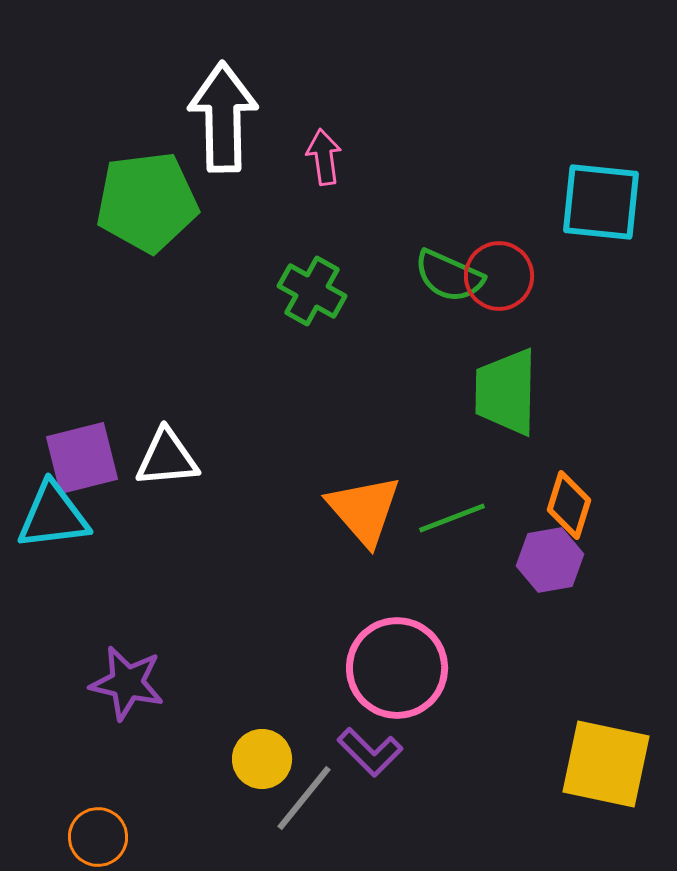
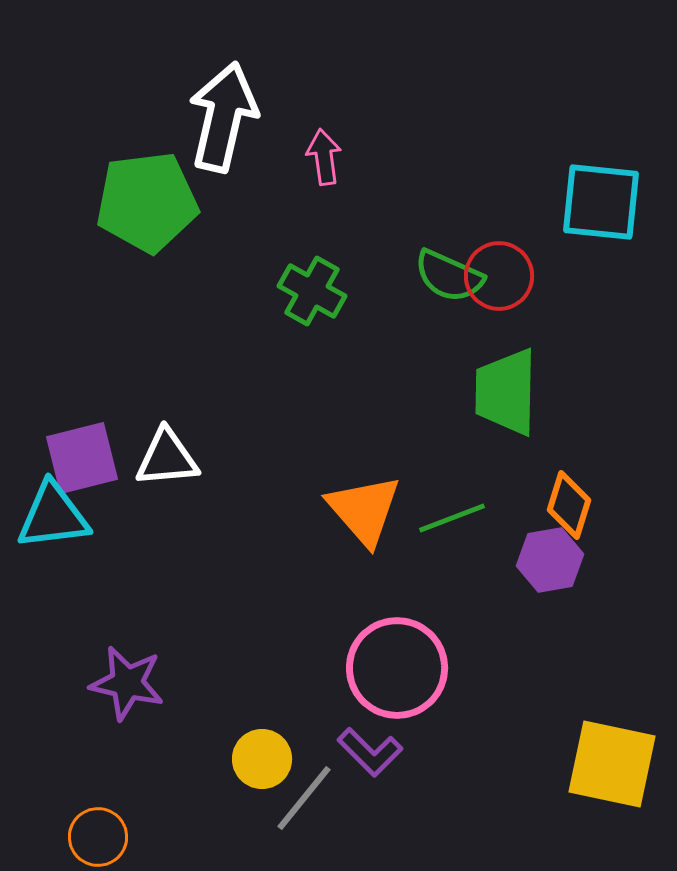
white arrow: rotated 14 degrees clockwise
yellow square: moved 6 px right
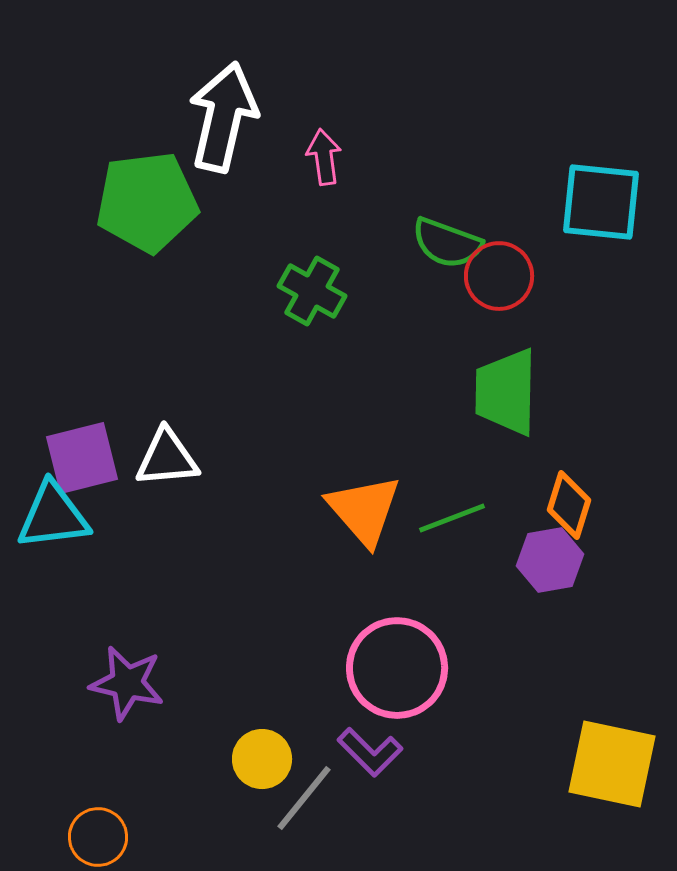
green semicircle: moved 2 px left, 33 px up; rotated 4 degrees counterclockwise
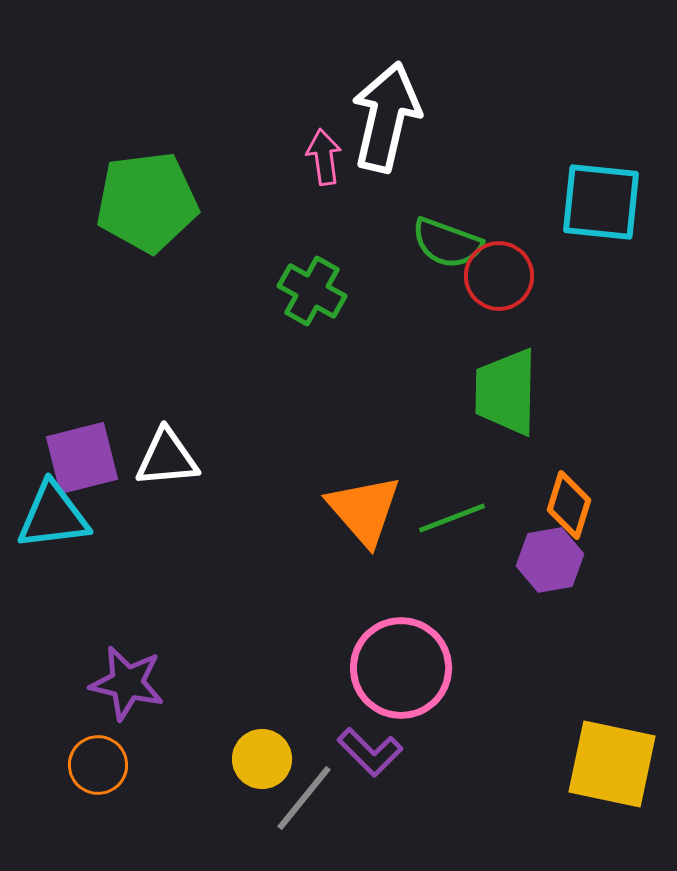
white arrow: moved 163 px right
pink circle: moved 4 px right
orange circle: moved 72 px up
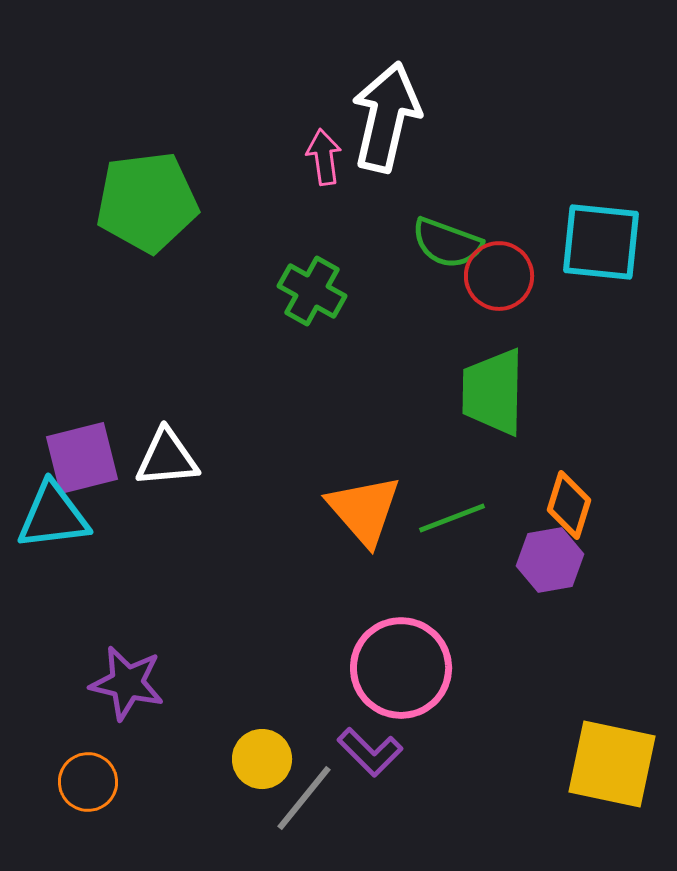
cyan square: moved 40 px down
green trapezoid: moved 13 px left
orange circle: moved 10 px left, 17 px down
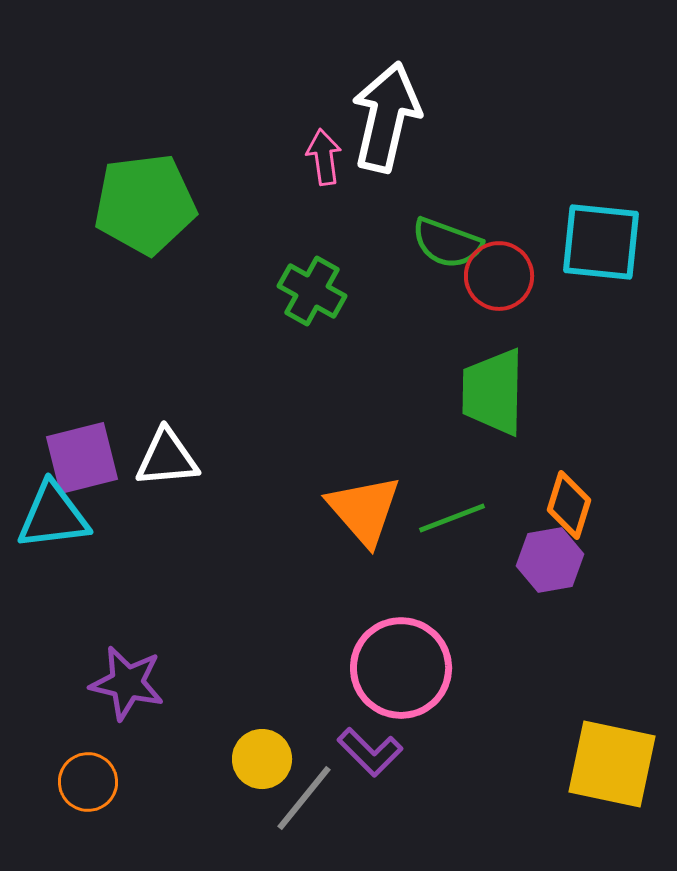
green pentagon: moved 2 px left, 2 px down
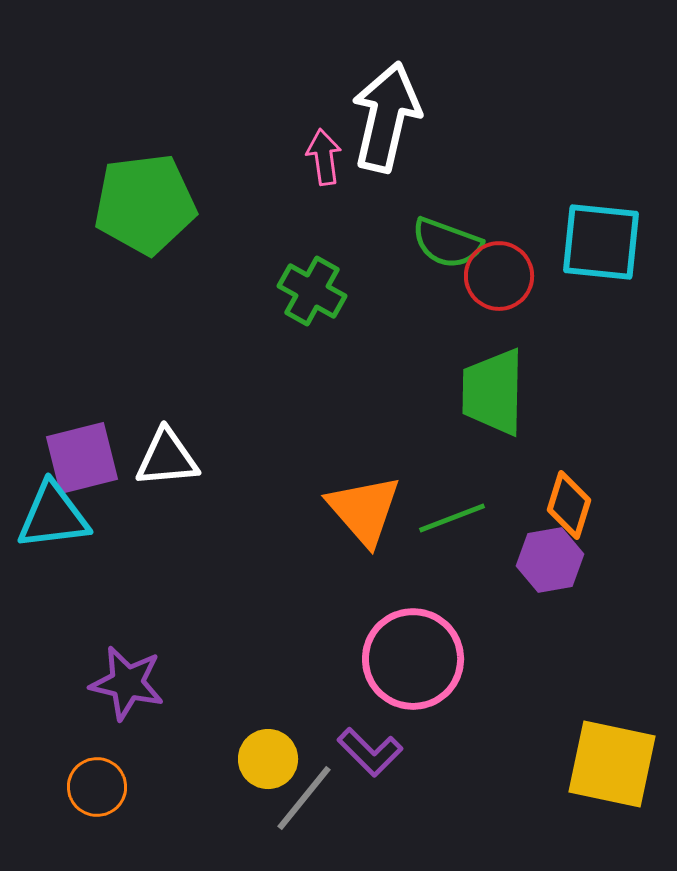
pink circle: moved 12 px right, 9 px up
yellow circle: moved 6 px right
orange circle: moved 9 px right, 5 px down
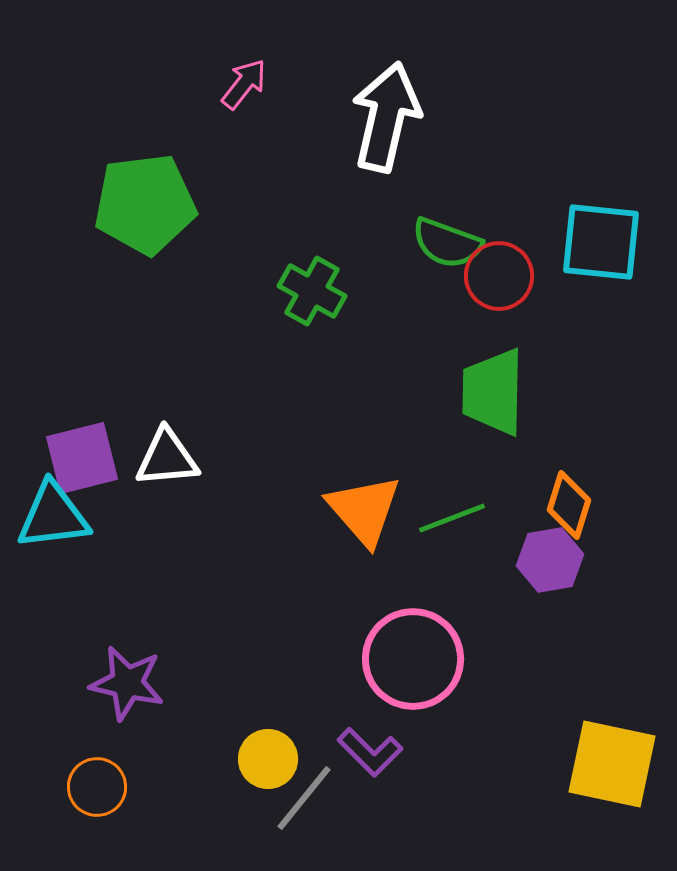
pink arrow: moved 80 px left, 73 px up; rotated 46 degrees clockwise
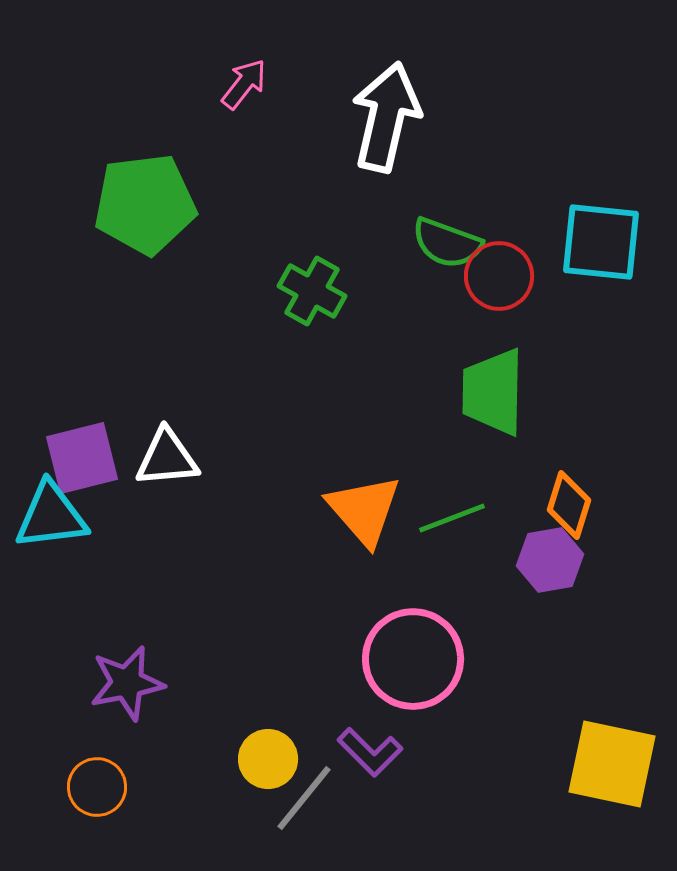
cyan triangle: moved 2 px left
purple star: rotated 24 degrees counterclockwise
